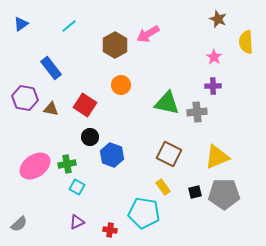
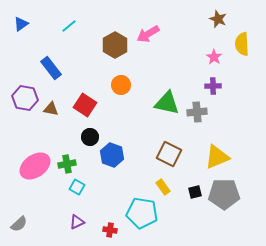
yellow semicircle: moved 4 px left, 2 px down
cyan pentagon: moved 2 px left
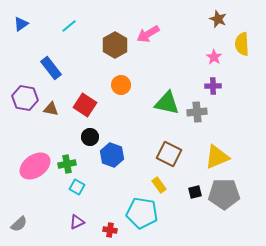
yellow rectangle: moved 4 px left, 2 px up
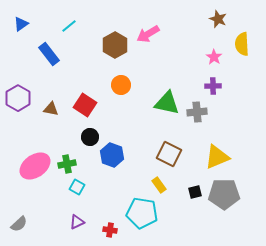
blue rectangle: moved 2 px left, 14 px up
purple hexagon: moved 7 px left; rotated 20 degrees clockwise
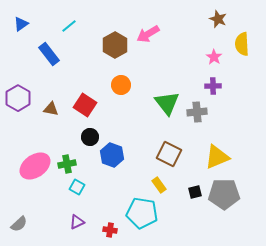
green triangle: rotated 40 degrees clockwise
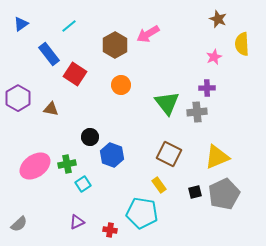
pink star: rotated 14 degrees clockwise
purple cross: moved 6 px left, 2 px down
red square: moved 10 px left, 31 px up
cyan square: moved 6 px right, 3 px up; rotated 28 degrees clockwise
gray pentagon: rotated 24 degrees counterclockwise
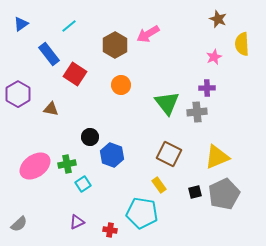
purple hexagon: moved 4 px up
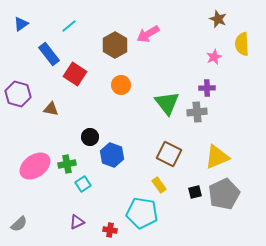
purple hexagon: rotated 15 degrees counterclockwise
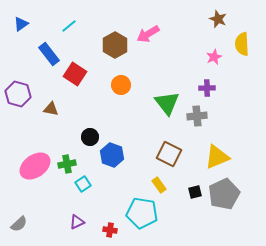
gray cross: moved 4 px down
